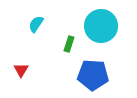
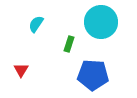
cyan circle: moved 4 px up
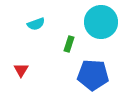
cyan semicircle: rotated 144 degrees counterclockwise
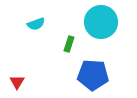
red triangle: moved 4 px left, 12 px down
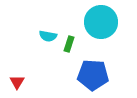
cyan semicircle: moved 12 px right, 12 px down; rotated 30 degrees clockwise
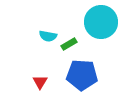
green rectangle: rotated 42 degrees clockwise
blue pentagon: moved 11 px left
red triangle: moved 23 px right
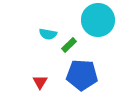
cyan circle: moved 3 px left, 2 px up
cyan semicircle: moved 2 px up
green rectangle: moved 1 px down; rotated 14 degrees counterclockwise
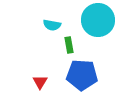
cyan semicircle: moved 4 px right, 9 px up
green rectangle: rotated 56 degrees counterclockwise
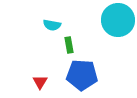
cyan circle: moved 20 px right
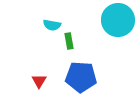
green rectangle: moved 4 px up
blue pentagon: moved 1 px left, 2 px down
red triangle: moved 1 px left, 1 px up
